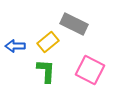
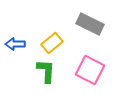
gray rectangle: moved 16 px right
yellow rectangle: moved 4 px right, 1 px down
blue arrow: moved 2 px up
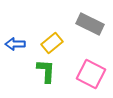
pink square: moved 1 px right, 4 px down
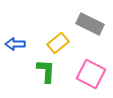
yellow rectangle: moved 6 px right
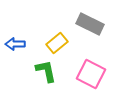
yellow rectangle: moved 1 px left
green L-shape: rotated 15 degrees counterclockwise
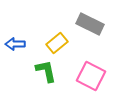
pink square: moved 2 px down
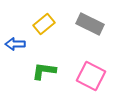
yellow rectangle: moved 13 px left, 19 px up
green L-shape: moved 2 px left; rotated 70 degrees counterclockwise
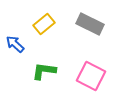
blue arrow: rotated 42 degrees clockwise
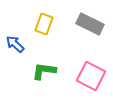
yellow rectangle: rotated 30 degrees counterclockwise
